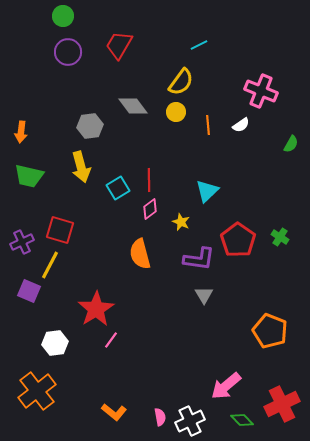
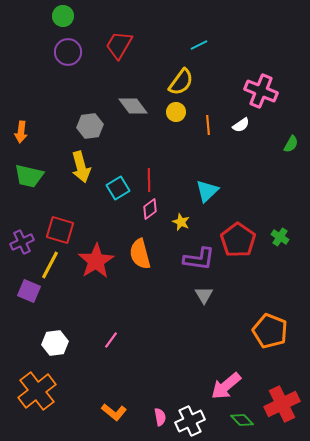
red star: moved 48 px up
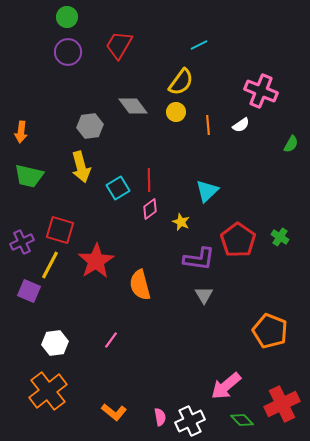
green circle: moved 4 px right, 1 px down
orange semicircle: moved 31 px down
orange cross: moved 11 px right
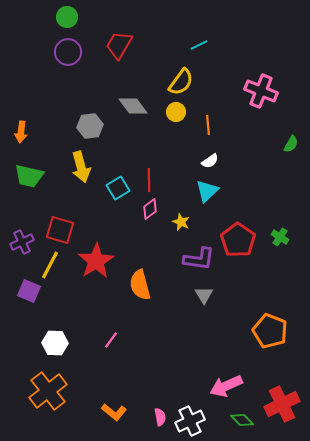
white semicircle: moved 31 px left, 36 px down
white hexagon: rotated 10 degrees clockwise
pink arrow: rotated 16 degrees clockwise
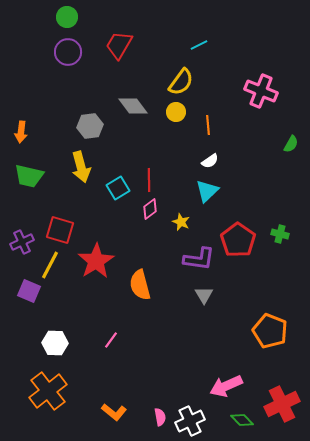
green cross: moved 3 px up; rotated 18 degrees counterclockwise
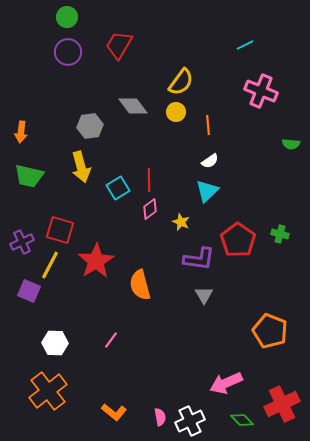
cyan line: moved 46 px right
green semicircle: rotated 66 degrees clockwise
pink arrow: moved 3 px up
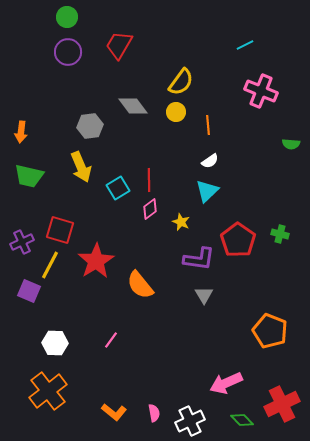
yellow arrow: rotated 8 degrees counterclockwise
orange semicircle: rotated 24 degrees counterclockwise
pink semicircle: moved 6 px left, 4 px up
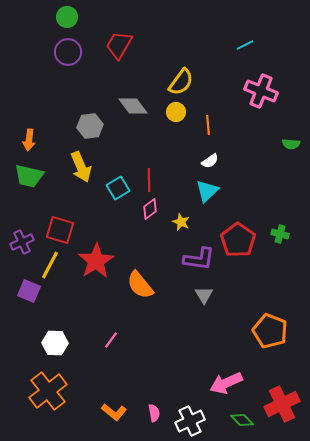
orange arrow: moved 8 px right, 8 px down
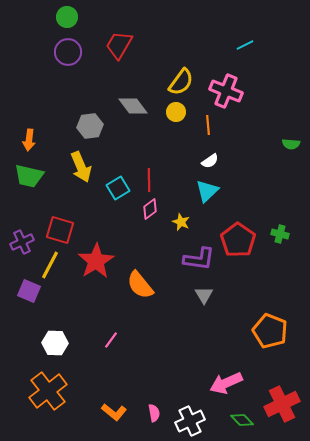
pink cross: moved 35 px left
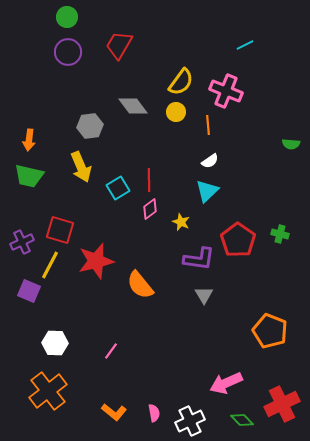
red star: rotated 18 degrees clockwise
pink line: moved 11 px down
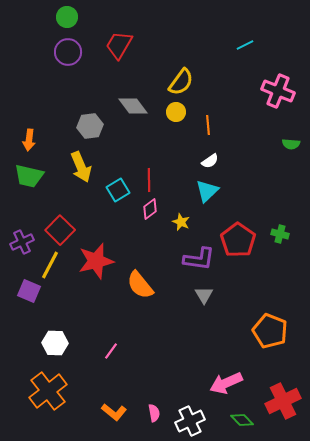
pink cross: moved 52 px right
cyan square: moved 2 px down
red square: rotated 28 degrees clockwise
red cross: moved 1 px right, 3 px up
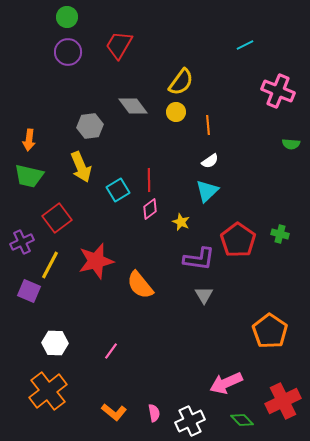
red square: moved 3 px left, 12 px up; rotated 8 degrees clockwise
orange pentagon: rotated 12 degrees clockwise
